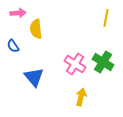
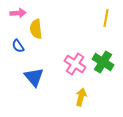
blue semicircle: moved 5 px right
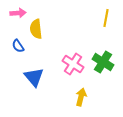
pink cross: moved 2 px left
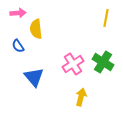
pink cross: rotated 25 degrees clockwise
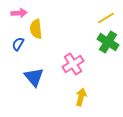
pink arrow: moved 1 px right
yellow line: rotated 48 degrees clockwise
blue semicircle: moved 2 px up; rotated 64 degrees clockwise
green cross: moved 5 px right, 20 px up
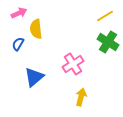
pink arrow: rotated 21 degrees counterclockwise
yellow line: moved 1 px left, 2 px up
blue triangle: rotated 30 degrees clockwise
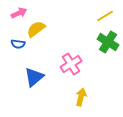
yellow semicircle: rotated 60 degrees clockwise
blue semicircle: rotated 112 degrees counterclockwise
pink cross: moved 2 px left
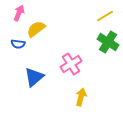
pink arrow: rotated 42 degrees counterclockwise
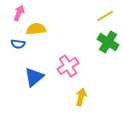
yellow semicircle: rotated 30 degrees clockwise
pink cross: moved 3 px left, 2 px down
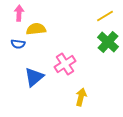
pink arrow: rotated 21 degrees counterclockwise
green cross: rotated 10 degrees clockwise
pink cross: moved 3 px left, 2 px up
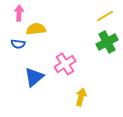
green cross: moved 1 px left; rotated 20 degrees clockwise
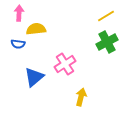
yellow line: moved 1 px right
